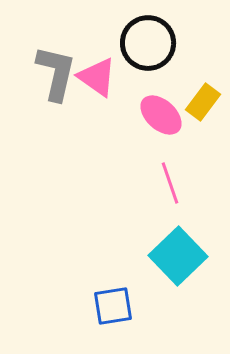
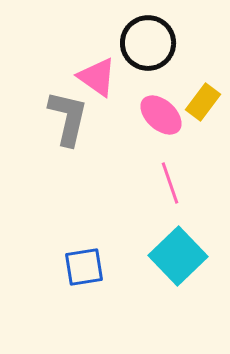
gray L-shape: moved 12 px right, 45 px down
blue square: moved 29 px left, 39 px up
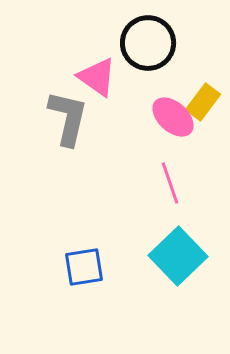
pink ellipse: moved 12 px right, 2 px down
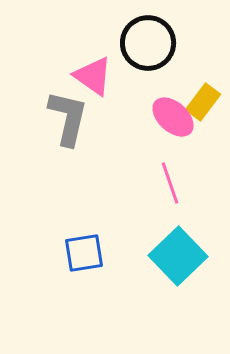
pink triangle: moved 4 px left, 1 px up
blue square: moved 14 px up
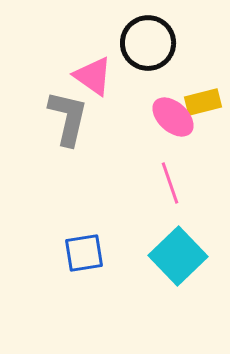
yellow rectangle: rotated 39 degrees clockwise
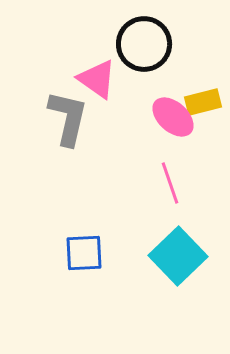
black circle: moved 4 px left, 1 px down
pink triangle: moved 4 px right, 3 px down
blue square: rotated 6 degrees clockwise
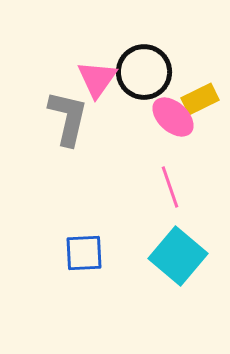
black circle: moved 28 px down
pink triangle: rotated 30 degrees clockwise
yellow rectangle: moved 3 px left, 3 px up; rotated 12 degrees counterclockwise
pink line: moved 4 px down
cyan square: rotated 6 degrees counterclockwise
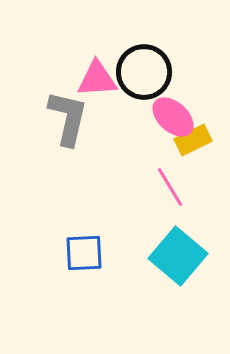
pink triangle: rotated 51 degrees clockwise
yellow rectangle: moved 7 px left, 41 px down
pink line: rotated 12 degrees counterclockwise
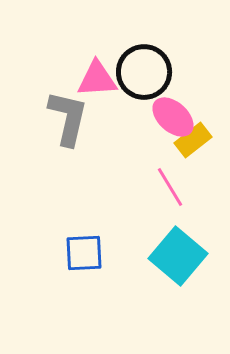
yellow rectangle: rotated 12 degrees counterclockwise
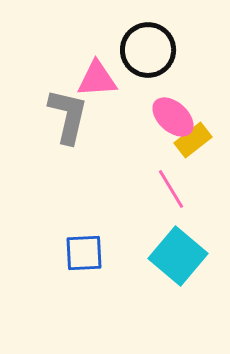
black circle: moved 4 px right, 22 px up
gray L-shape: moved 2 px up
pink line: moved 1 px right, 2 px down
